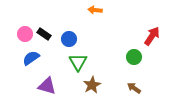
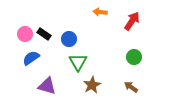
orange arrow: moved 5 px right, 2 px down
red arrow: moved 20 px left, 15 px up
brown arrow: moved 3 px left, 1 px up
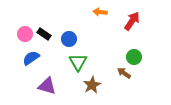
brown arrow: moved 7 px left, 14 px up
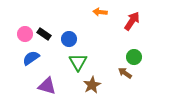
brown arrow: moved 1 px right
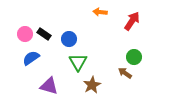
purple triangle: moved 2 px right
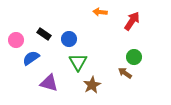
pink circle: moved 9 px left, 6 px down
purple triangle: moved 3 px up
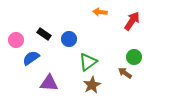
green triangle: moved 10 px right; rotated 24 degrees clockwise
purple triangle: rotated 12 degrees counterclockwise
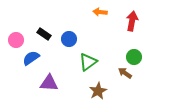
red arrow: rotated 24 degrees counterclockwise
brown star: moved 6 px right, 6 px down
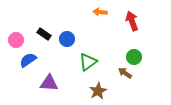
red arrow: rotated 30 degrees counterclockwise
blue circle: moved 2 px left
blue semicircle: moved 3 px left, 2 px down
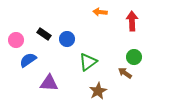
red arrow: rotated 18 degrees clockwise
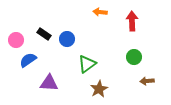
green triangle: moved 1 px left, 2 px down
brown arrow: moved 22 px right, 8 px down; rotated 40 degrees counterclockwise
brown star: moved 1 px right, 2 px up
